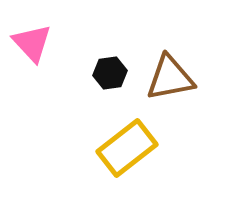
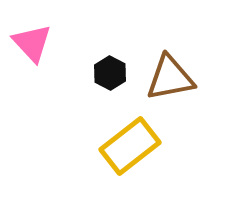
black hexagon: rotated 24 degrees counterclockwise
yellow rectangle: moved 3 px right, 2 px up
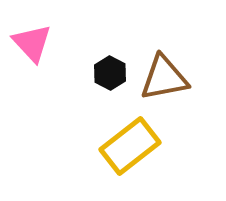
brown triangle: moved 6 px left
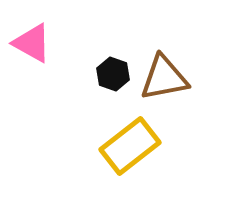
pink triangle: rotated 18 degrees counterclockwise
black hexagon: moved 3 px right, 1 px down; rotated 8 degrees counterclockwise
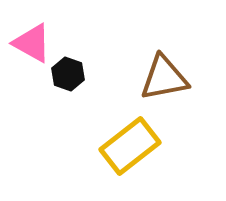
black hexagon: moved 45 px left
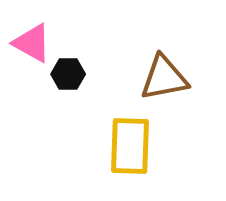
black hexagon: rotated 20 degrees counterclockwise
yellow rectangle: rotated 50 degrees counterclockwise
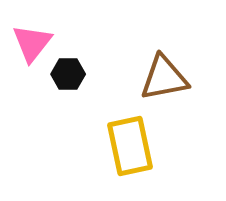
pink triangle: rotated 39 degrees clockwise
yellow rectangle: rotated 14 degrees counterclockwise
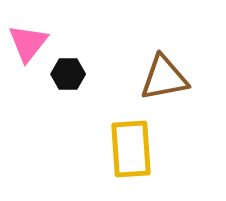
pink triangle: moved 4 px left
yellow rectangle: moved 1 px right, 3 px down; rotated 8 degrees clockwise
